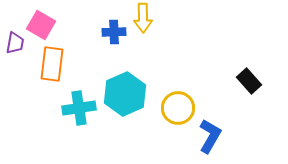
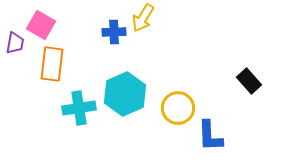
yellow arrow: rotated 32 degrees clockwise
blue L-shape: rotated 148 degrees clockwise
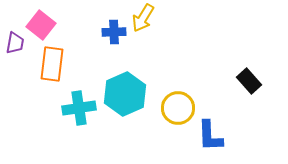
pink square: rotated 8 degrees clockwise
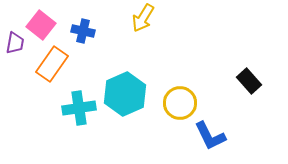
blue cross: moved 31 px left, 1 px up; rotated 15 degrees clockwise
orange rectangle: rotated 28 degrees clockwise
yellow circle: moved 2 px right, 5 px up
blue L-shape: rotated 24 degrees counterclockwise
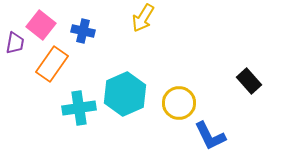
yellow circle: moved 1 px left
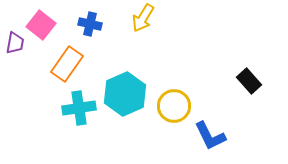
blue cross: moved 7 px right, 7 px up
orange rectangle: moved 15 px right
yellow circle: moved 5 px left, 3 px down
